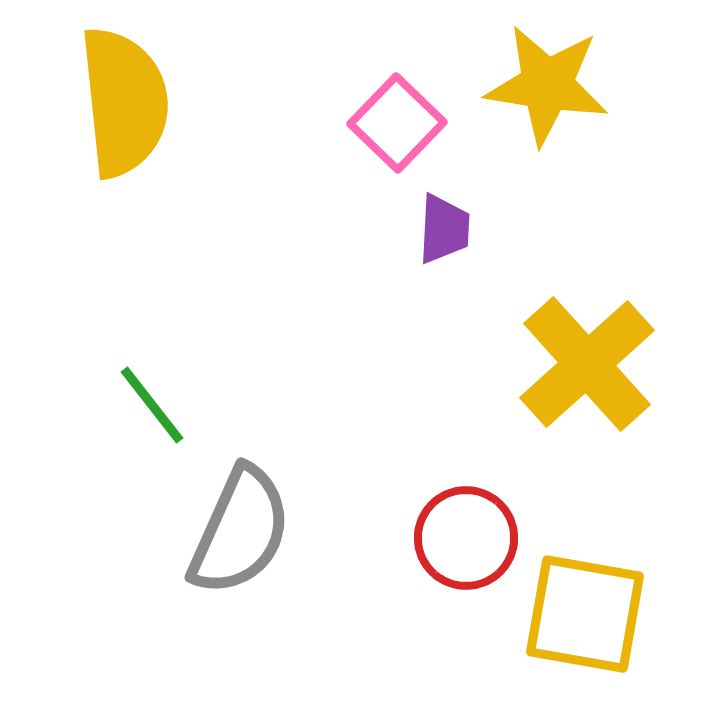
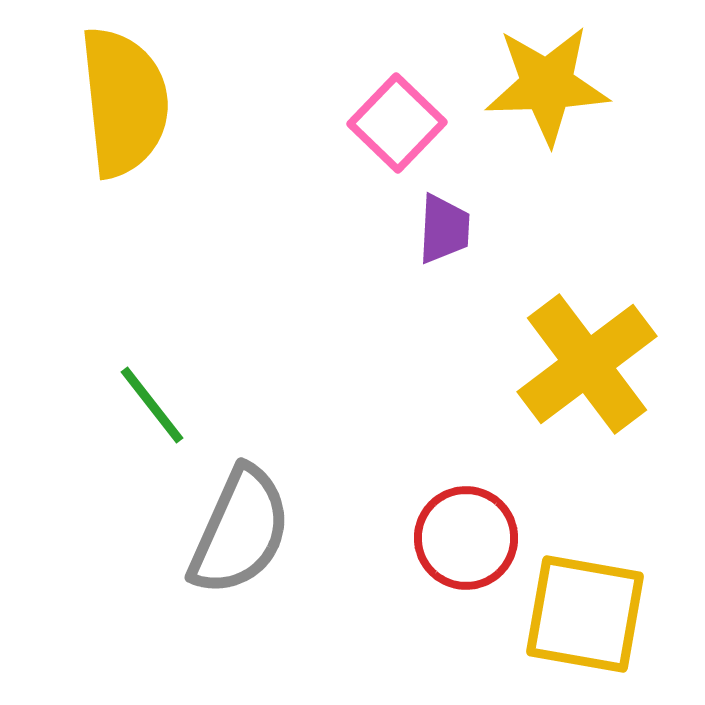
yellow star: rotated 11 degrees counterclockwise
yellow cross: rotated 5 degrees clockwise
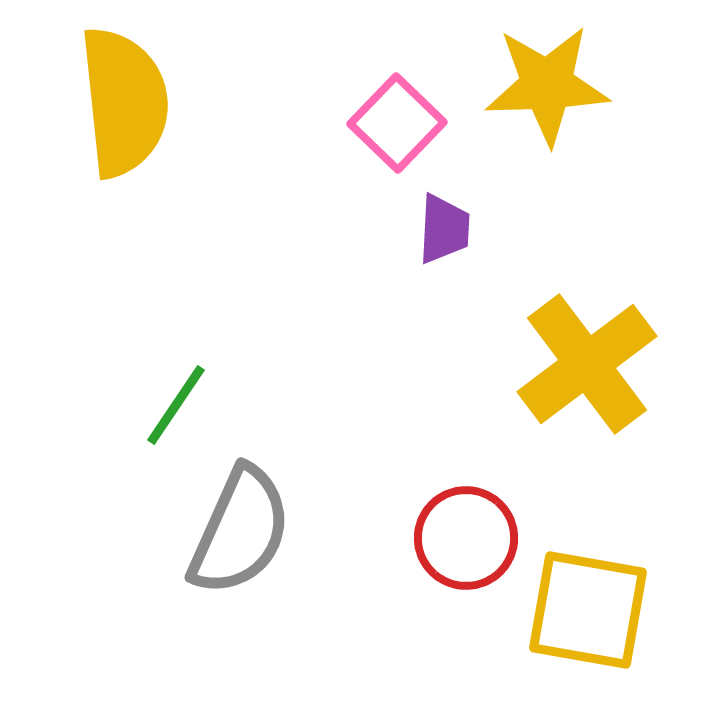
green line: moved 24 px right; rotated 72 degrees clockwise
yellow square: moved 3 px right, 4 px up
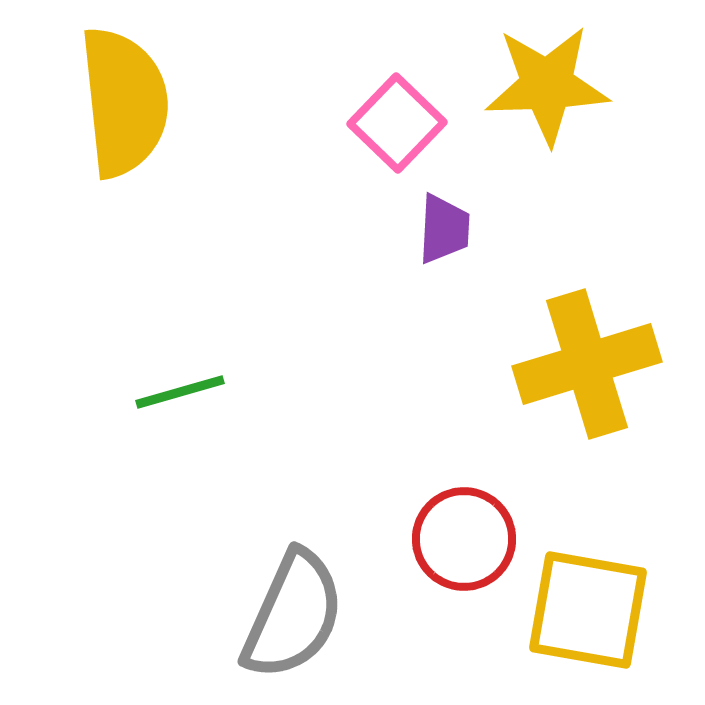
yellow cross: rotated 20 degrees clockwise
green line: moved 4 px right, 13 px up; rotated 40 degrees clockwise
gray semicircle: moved 53 px right, 84 px down
red circle: moved 2 px left, 1 px down
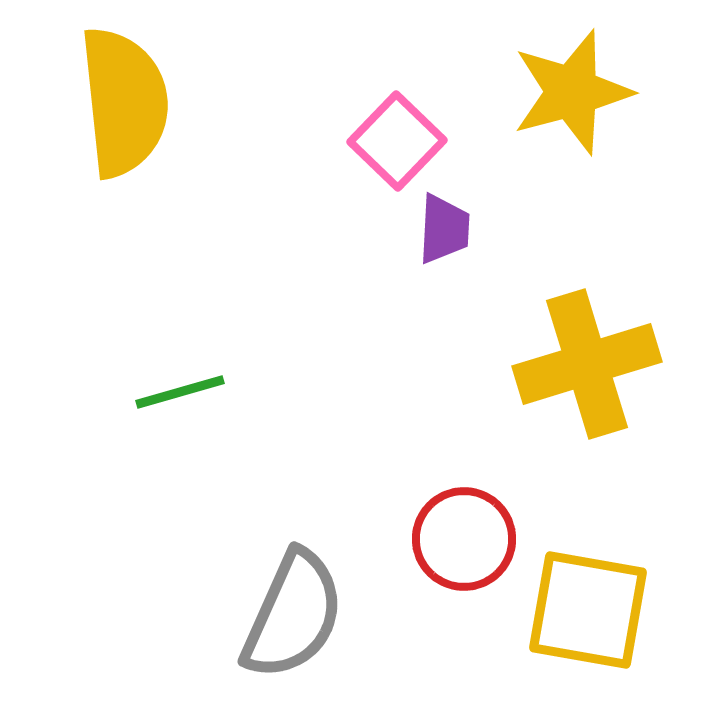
yellow star: moved 25 px right, 7 px down; rotated 13 degrees counterclockwise
pink square: moved 18 px down
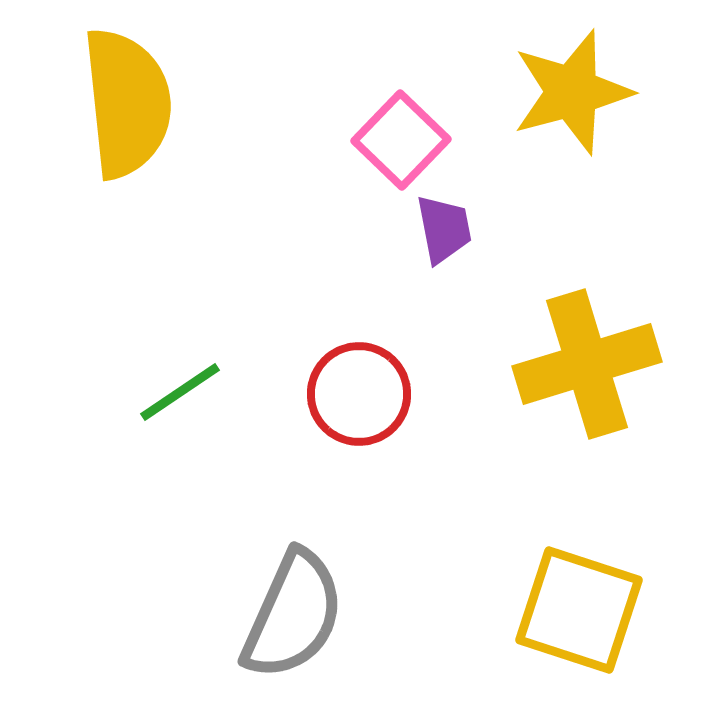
yellow semicircle: moved 3 px right, 1 px down
pink square: moved 4 px right, 1 px up
purple trapezoid: rotated 14 degrees counterclockwise
green line: rotated 18 degrees counterclockwise
red circle: moved 105 px left, 145 px up
yellow square: moved 9 px left; rotated 8 degrees clockwise
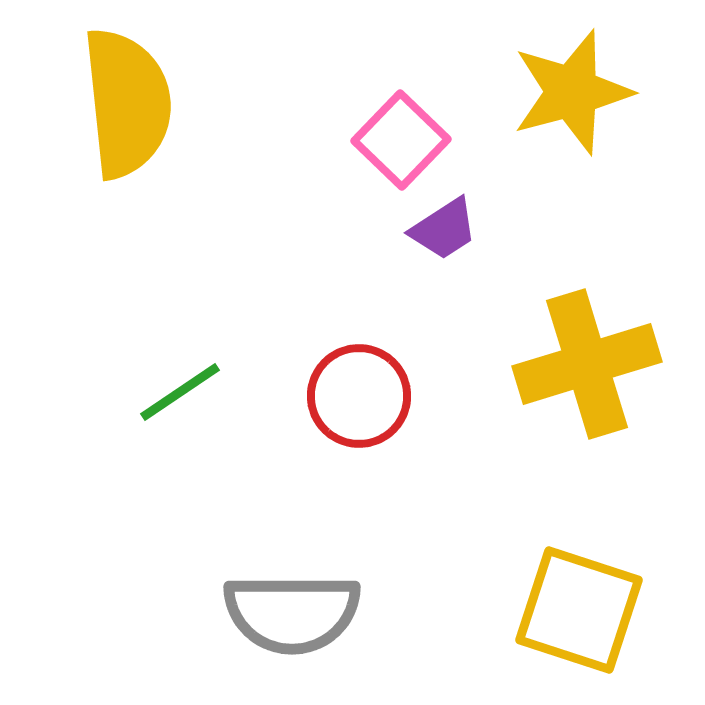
purple trapezoid: rotated 68 degrees clockwise
red circle: moved 2 px down
gray semicircle: moved 1 px left, 2 px up; rotated 66 degrees clockwise
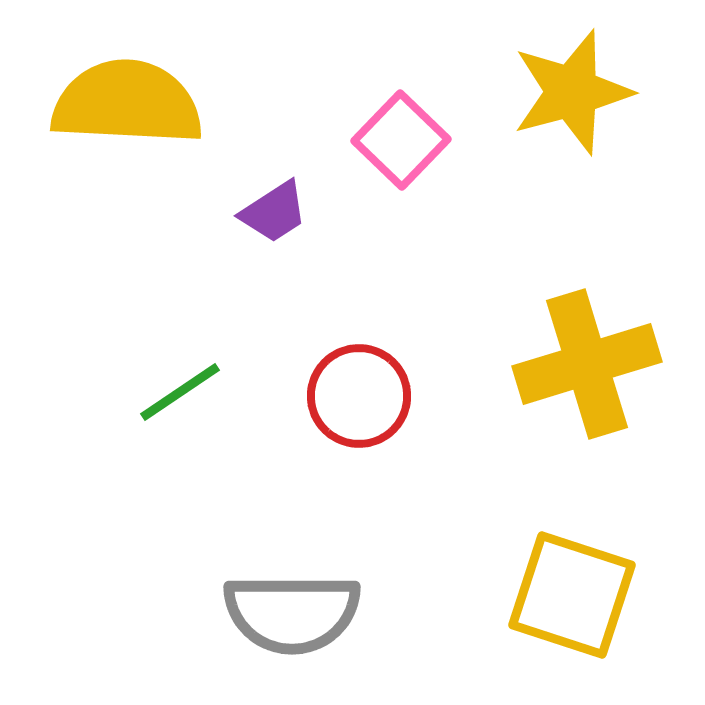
yellow semicircle: rotated 81 degrees counterclockwise
purple trapezoid: moved 170 px left, 17 px up
yellow square: moved 7 px left, 15 px up
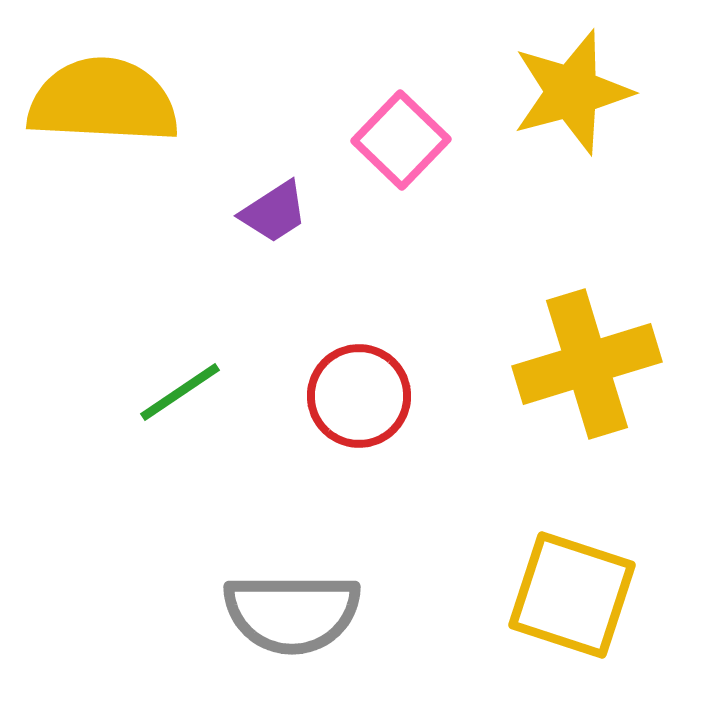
yellow semicircle: moved 24 px left, 2 px up
